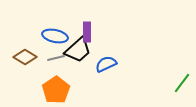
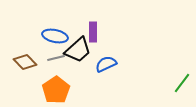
purple rectangle: moved 6 px right
brown diamond: moved 5 px down; rotated 15 degrees clockwise
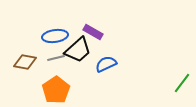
purple rectangle: rotated 60 degrees counterclockwise
blue ellipse: rotated 20 degrees counterclockwise
brown diamond: rotated 35 degrees counterclockwise
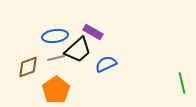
brown diamond: moved 3 px right, 5 px down; rotated 30 degrees counterclockwise
green line: rotated 50 degrees counterclockwise
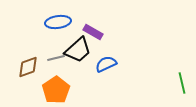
blue ellipse: moved 3 px right, 14 px up
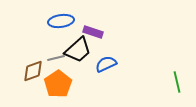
blue ellipse: moved 3 px right, 1 px up
purple rectangle: rotated 12 degrees counterclockwise
brown diamond: moved 5 px right, 4 px down
green line: moved 5 px left, 1 px up
orange pentagon: moved 2 px right, 6 px up
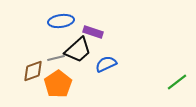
green line: rotated 65 degrees clockwise
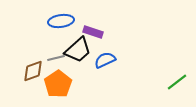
blue semicircle: moved 1 px left, 4 px up
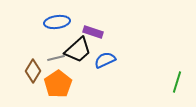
blue ellipse: moved 4 px left, 1 px down
brown diamond: rotated 40 degrees counterclockwise
green line: rotated 35 degrees counterclockwise
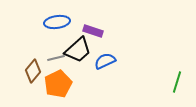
purple rectangle: moved 1 px up
blue semicircle: moved 1 px down
brown diamond: rotated 10 degrees clockwise
orange pentagon: rotated 8 degrees clockwise
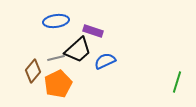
blue ellipse: moved 1 px left, 1 px up
